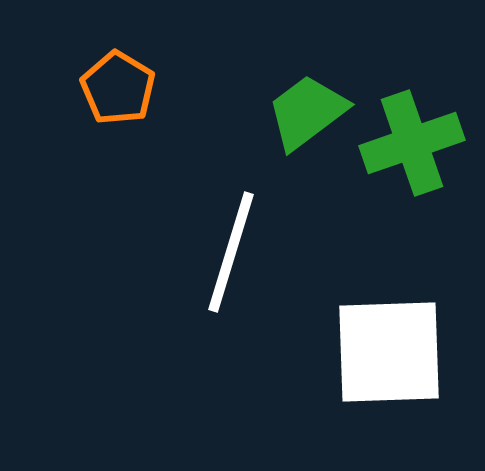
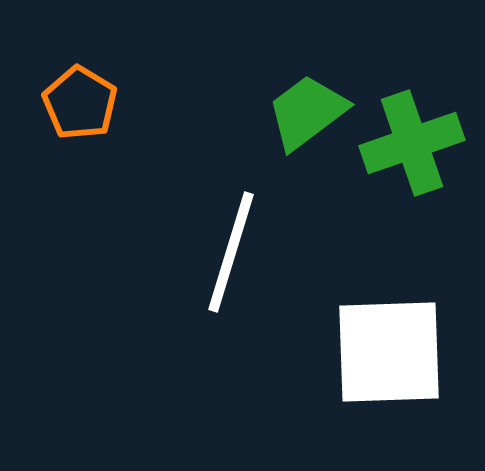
orange pentagon: moved 38 px left, 15 px down
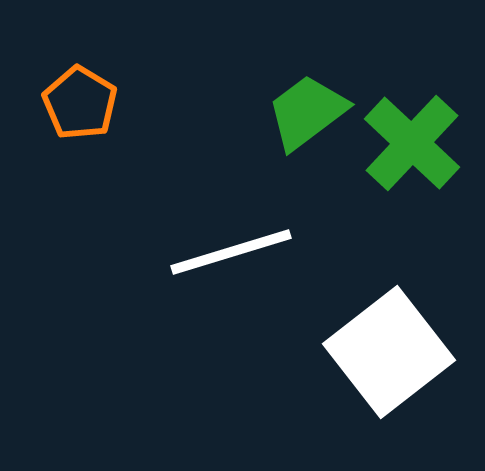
green cross: rotated 28 degrees counterclockwise
white line: rotated 56 degrees clockwise
white square: rotated 36 degrees counterclockwise
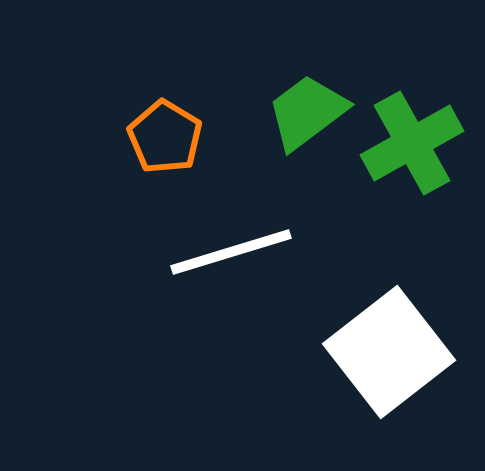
orange pentagon: moved 85 px right, 34 px down
green cross: rotated 18 degrees clockwise
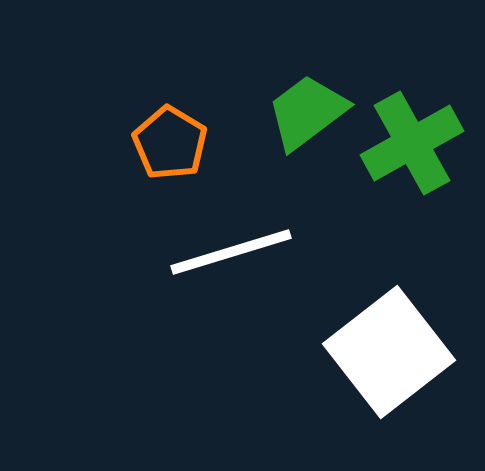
orange pentagon: moved 5 px right, 6 px down
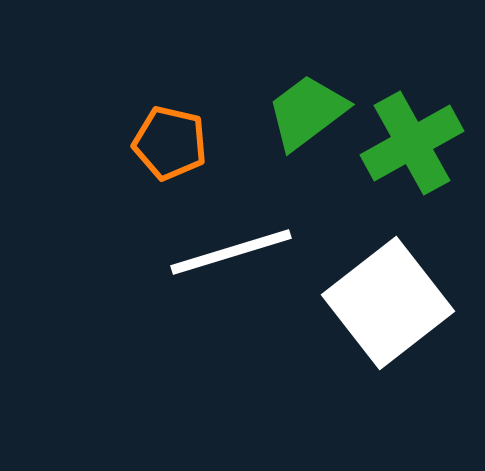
orange pentagon: rotated 18 degrees counterclockwise
white square: moved 1 px left, 49 px up
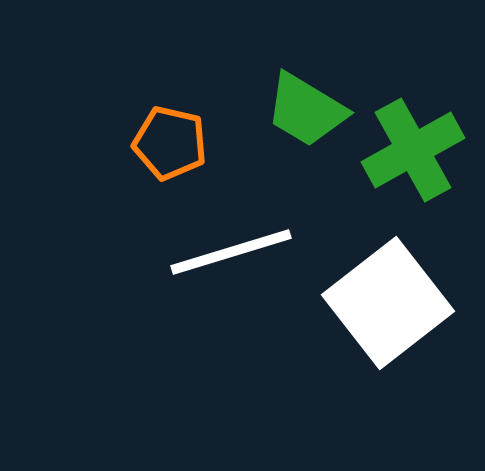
green trapezoid: moved 1 px left, 2 px up; rotated 112 degrees counterclockwise
green cross: moved 1 px right, 7 px down
